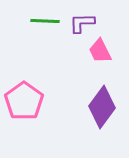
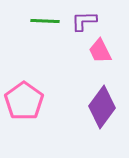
purple L-shape: moved 2 px right, 2 px up
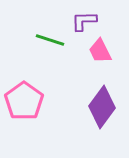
green line: moved 5 px right, 19 px down; rotated 16 degrees clockwise
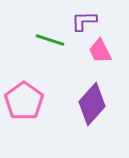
purple diamond: moved 10 px left, 3 px up; rotated 6 degrees clockwise
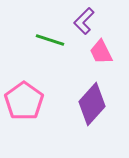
purple L-shape: rotated 44 degrees counterclockwise
pink trapezoid: moved 1 px right, 1 px down
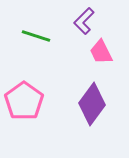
green line: moved 14 px left, 4 px up
purple diamond: rotated 6 degrees counterclockwise
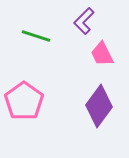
pink trapezoid: moved 1 px right, 2 px down
purple diamond: moved 7 px right, 2 px down
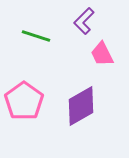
purple diamond: moved 18 px left; rotated 24 degrees clockwise
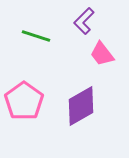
pink trapezoid: rotated 12 degrees counterclockwise
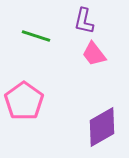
purple L-shape: rotated 32 degrees counterclockwise
pink trapezoid: moved 8 px left
purple diamond: moved 21 px right, 21 px down
